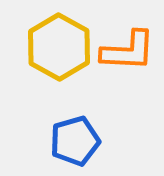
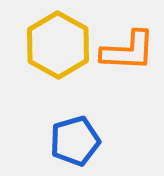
yellow hexagon: moved 1 px left, 2 px up
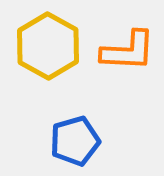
yellow hexagon: moved 10 px left, 1 px down
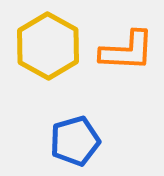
orange L-shape: moved 1 px left
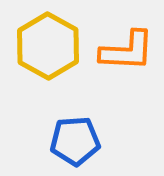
blue pentagon: rotated 12 degrees clockwise
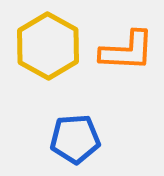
blue pentagon: moved 2 px up
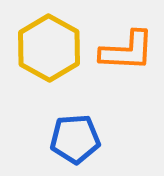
yellow hexagon: moved 1 px right, 2 px down
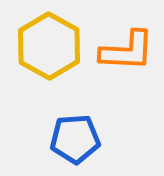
yellow hexagon: moved 2 px up
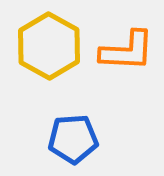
blue pentagon: moved 2 px left
